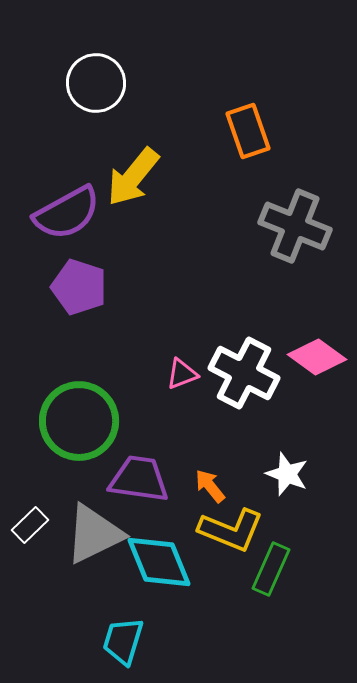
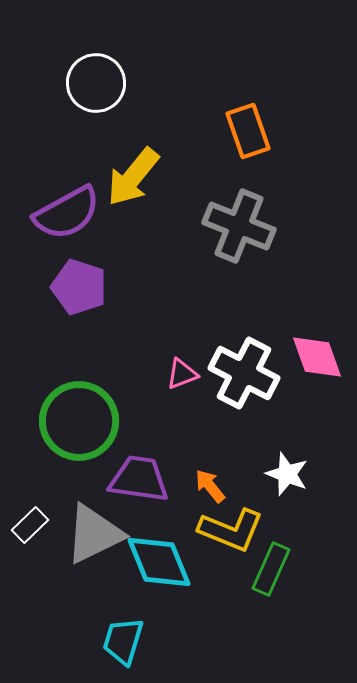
gray cross: moved 56 px left
pink diamond: rotated 34 degrees clockwise
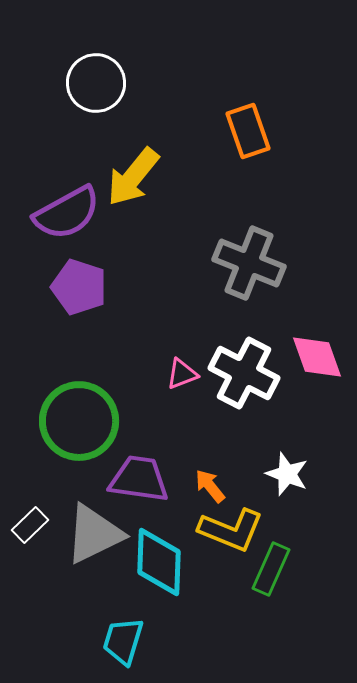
gray cross: moved 10 px right, 37 px down
cyan diamond: rotated 24 degrees clockwise
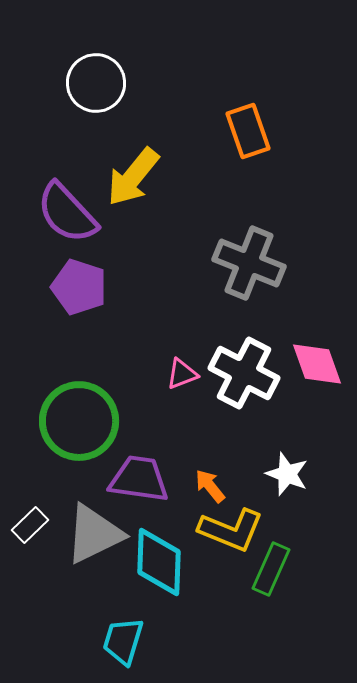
purple semicircle: rotated 76 degrees clockwise
pink diamond: moved 7 px down
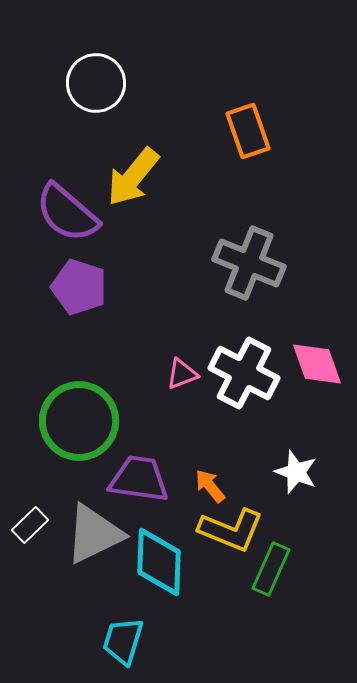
purple semicircle: rotated 6 degrees counterclockwise
white star: moved 9 px right, 2 px up
